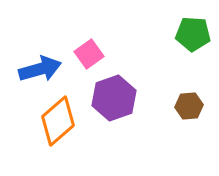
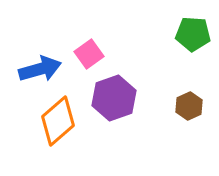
brown hexagon: rotated 20 degrees counterclockwise
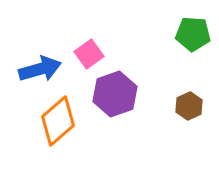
purple hexagon: moved 1 px right, 4 px up
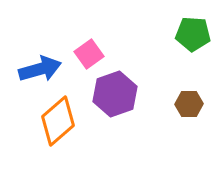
brown hexagon: moved 2 px up; rotated 24 degrees clockwise
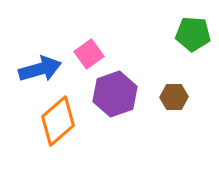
brown hexagon: moved 15 px left, 7 px up
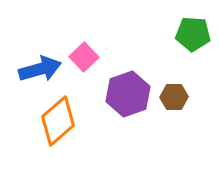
pink square: moved 5 px left, 3 px down; rotated 8 degrees counterclockwise
purple hexagon: moved 13 px right
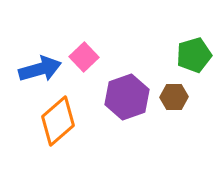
green pentagon: moved 1 px right, 21 px down; rotated 20 degrees counterclockwise
purple hexagon: moved 1 px left, 3 px down
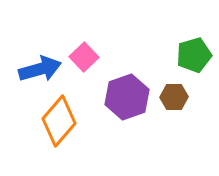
orange diamond: moved 1 px right; rotated 9 degrees counterclockwise
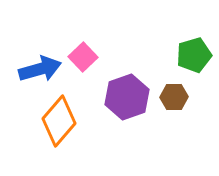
pink square: moved 1 px left
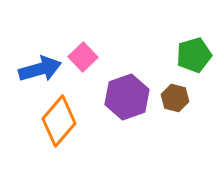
brown hexagon: moved 1 px right, 1 px down; rotated 16 degrees clockwise
